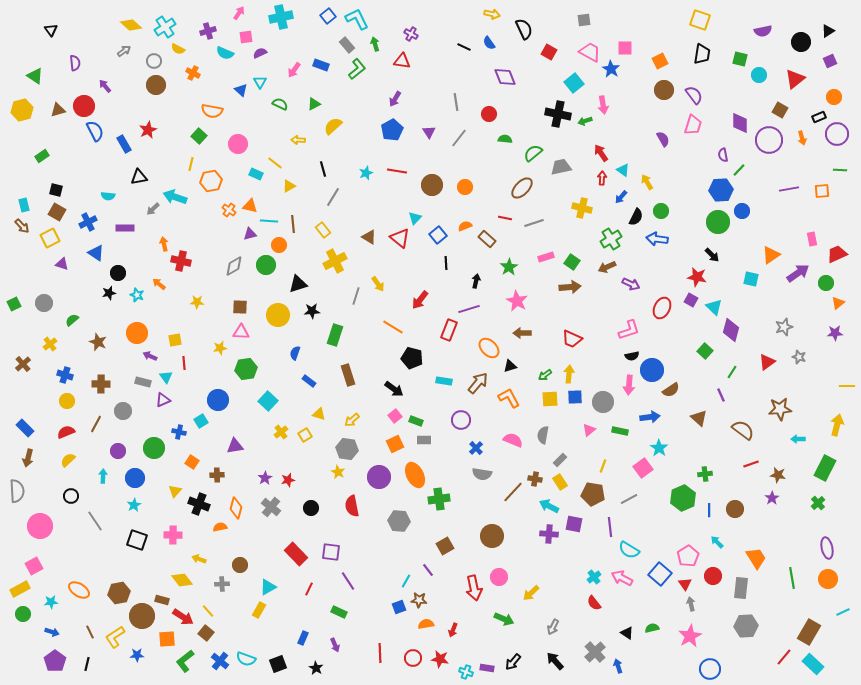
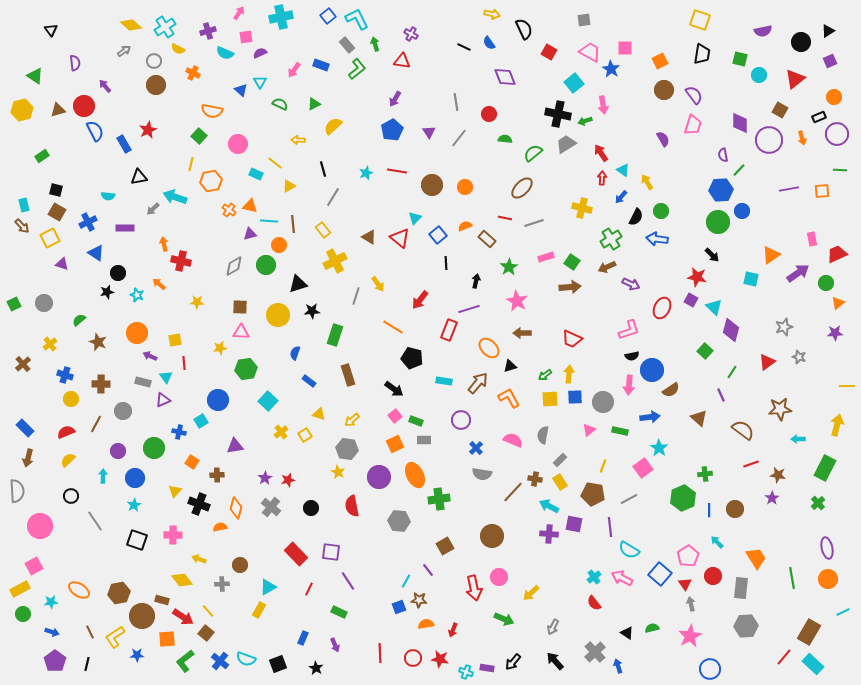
gray trapezoid at (561, 167): moved 5 px right, 23 px up; rotated 20 degrees counterclockwise
black star at (109, 293): moved 2 px left, 1 px up
green semicircle at (72, 320): moved 7 px right
yellow circle at (67, 401): moved 4 px right, 2 px up
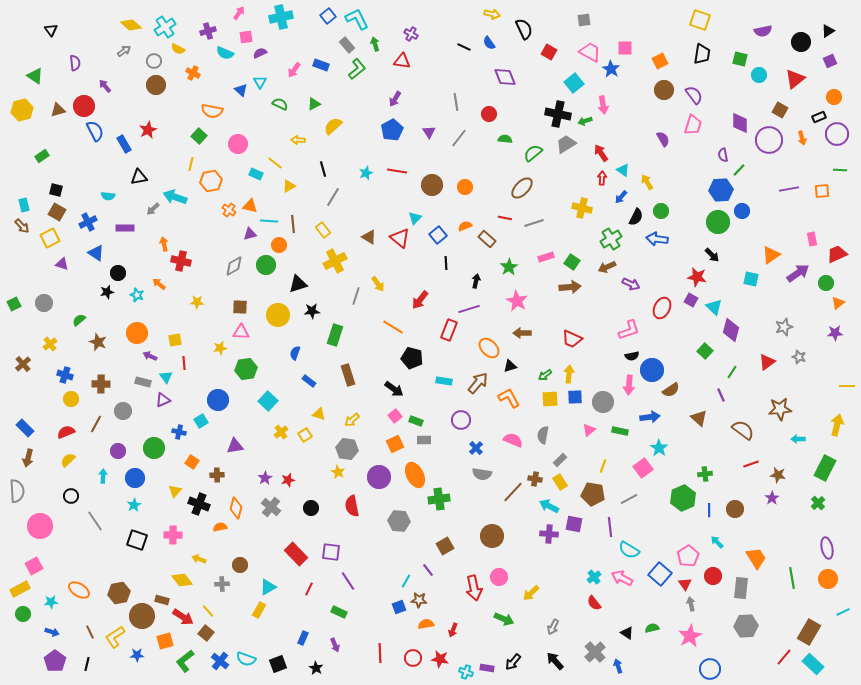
orange square at (167, 639): moved 2 px left, 2 px down; rotated 12 degrees counterclockwise
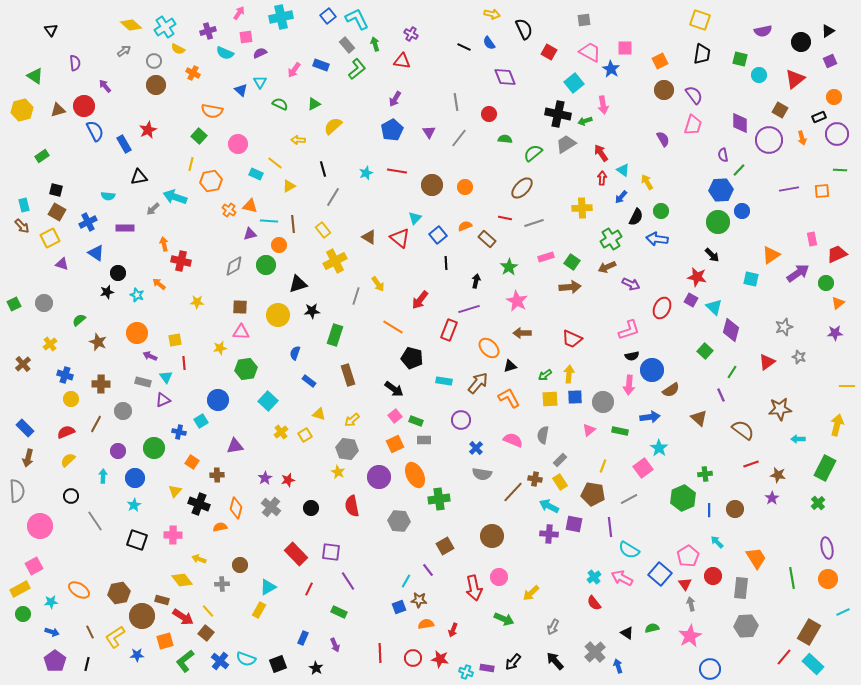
yellow cross at (582, 208): rotated 18 degrees counterclockwise
